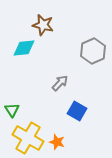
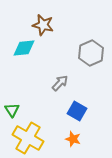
gray hexagon: moved 2 px left, 2 px down
orange star: moved 16 px right, 3 px up
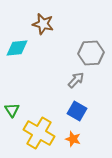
brown star: moved 1 px up
cyan diamond: moved 7 px left
gray hexagon: rotated 20 degrees clockwise
gray arrow: moved 16 px right, 3 px up
yellow cross: moved 11 px right, 5 px up
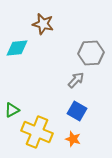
green triangle: rotated 35 degrees clockwise
yellow cross: moved 2 px left, 1 px up; rotated 8 degrees counterclockwise
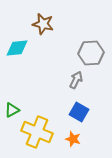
gray arrow: rotated 18 degrees counterclockwise
blue square: moved 2 px right, 1 px down
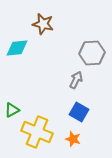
gray hexagon: moved 1 px right
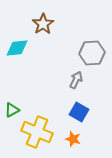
brown star: rotated 25 degrees clockwise
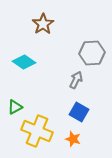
cyan diamond: moved 7 px right, 14 px down; rotated 40 degrees clockwise
green triangle: moved 3 px right, 3 px up
yellow cross: moved 1 px up
